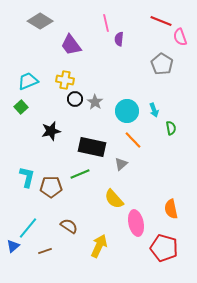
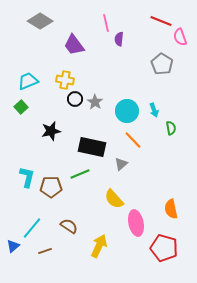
purple trapezoid: moved 3 px right
cyan line: moved 4 px right
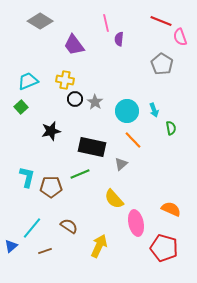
orange semicircle: rotated 126 degrees clockwise
blue triangle: moved 2 px left
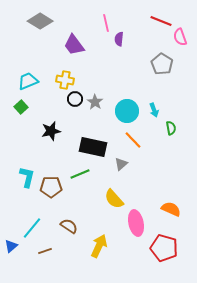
black rectangle: moved 1 px right
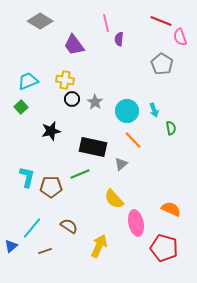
black circle: moved 3 px left
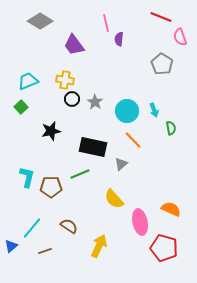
red line: moved 4 px up
pink ellipse: moved 4 px right, 1 px up
